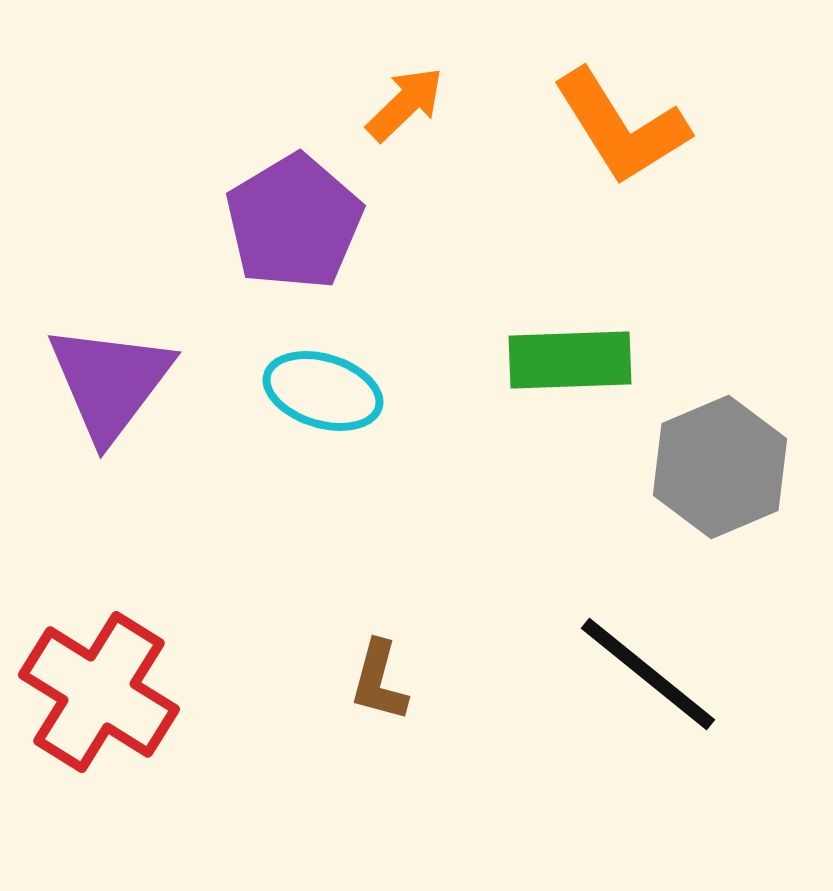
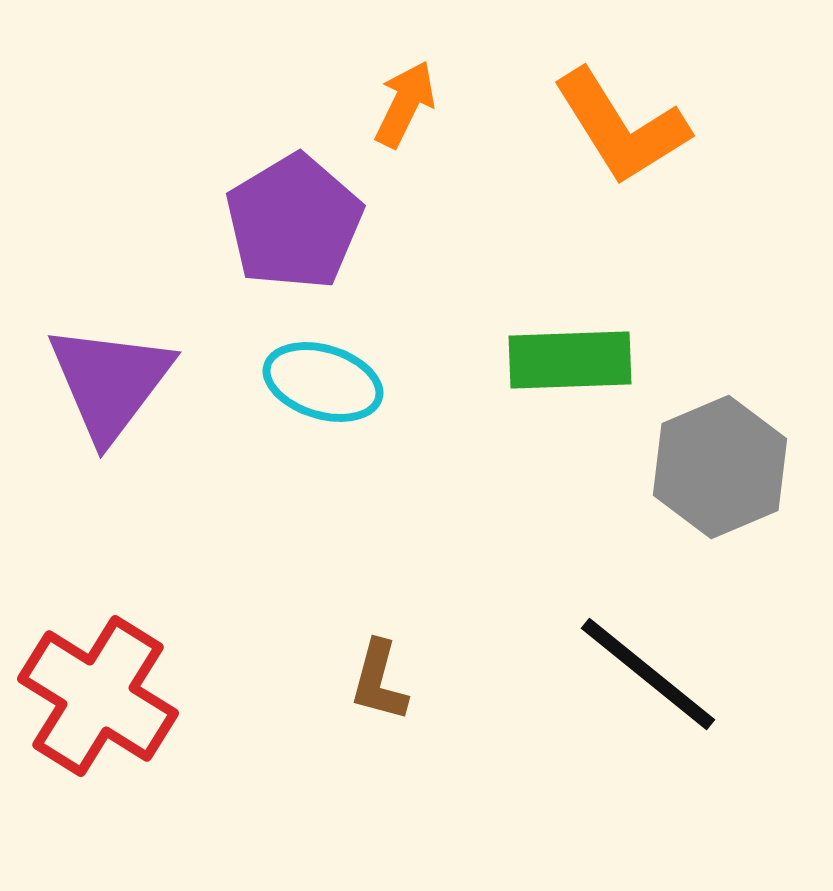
orange arrow: rotated 20 degrees counterclockwise
cyan ellipse: moved 9 px up
red cross: moved 1 px left, 4 px down
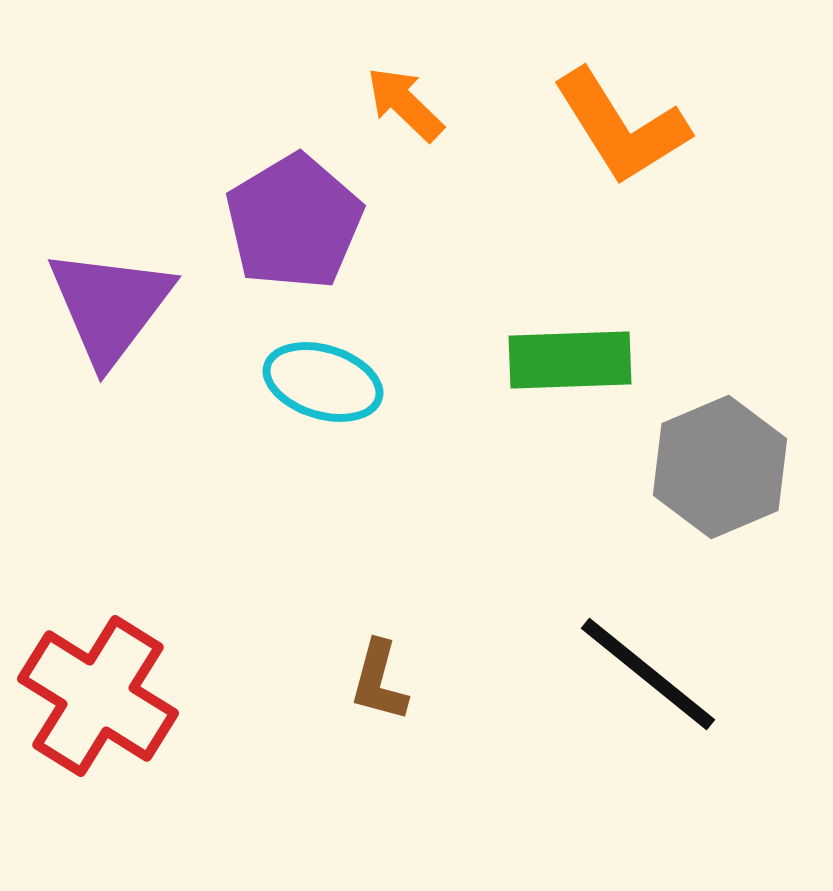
orange arrow: rotated 72 degrees counterclockwise
purple triangle: moved 76 px up
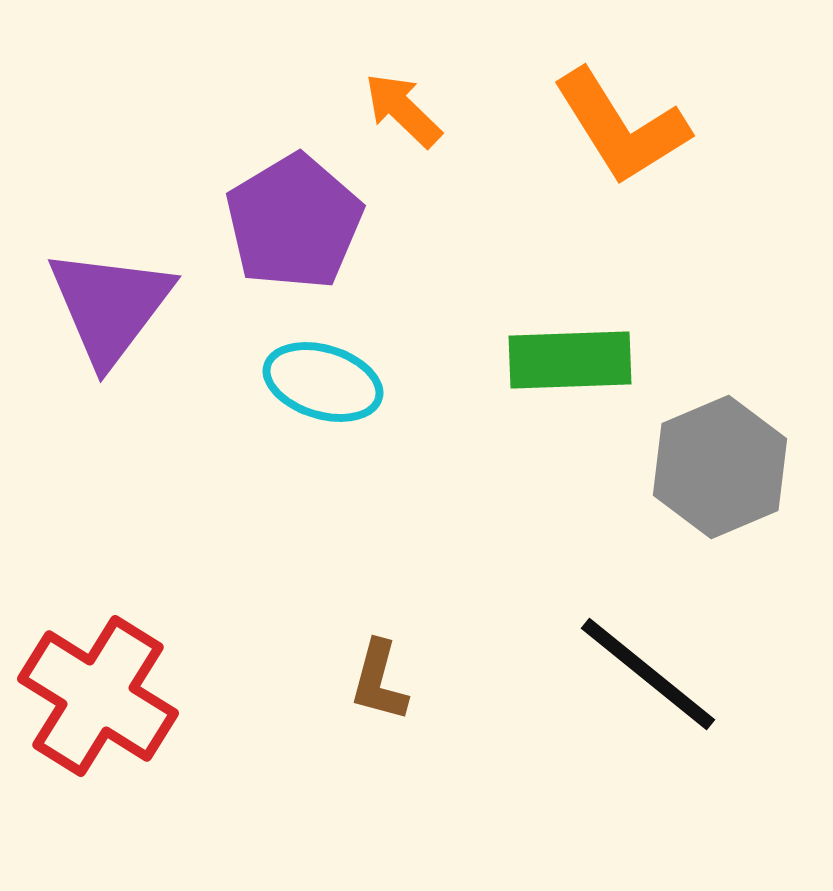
orange arrow: moved 2 px left, 6 px down
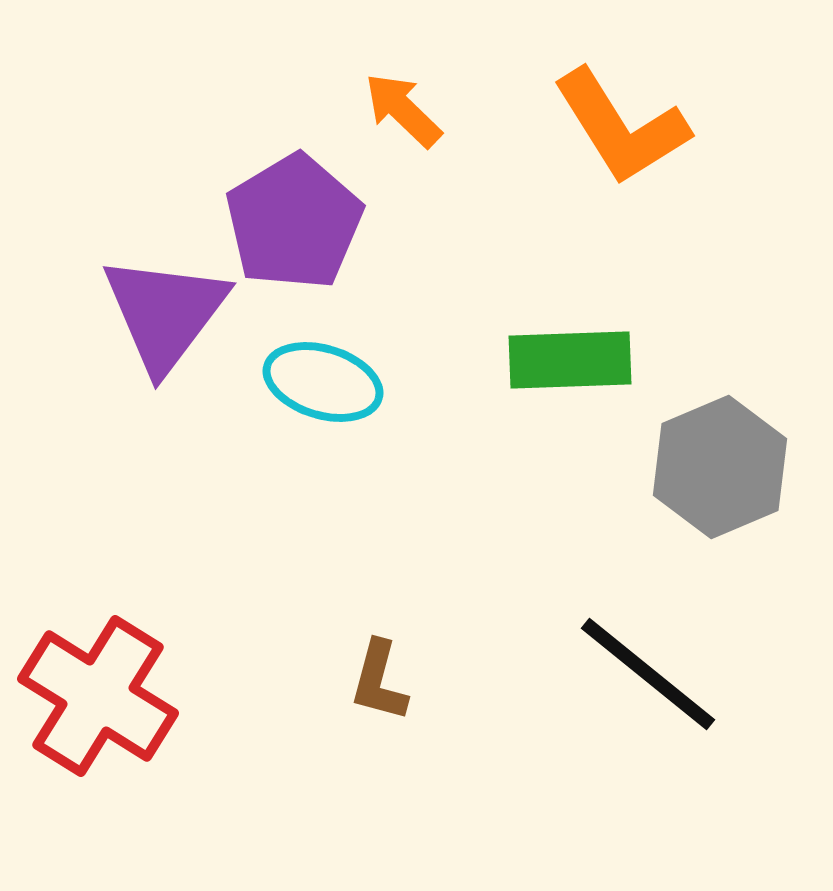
purple triangle: moved 55 px right, 7 px down
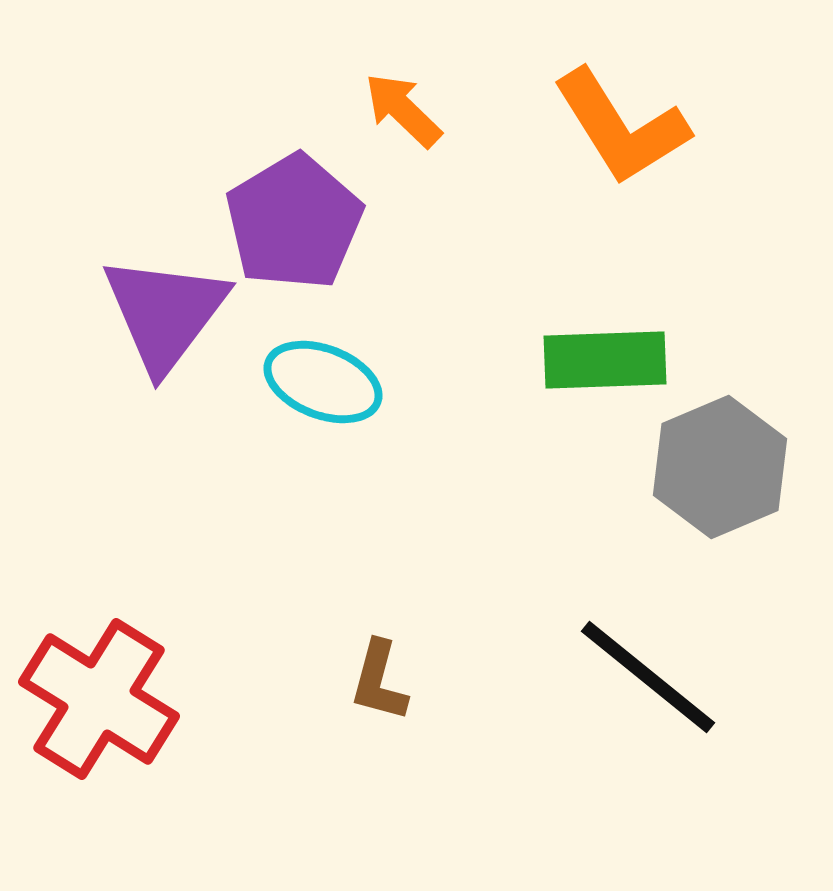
green rectangle: moved 35 px right
cyan ellipse: rotated 4 degrees clockwise
black line: moved 3 px down
red cross: moved 1 px right, 3 px down
